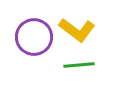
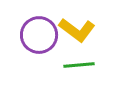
purple circle: moved 5 px right, 2 px up
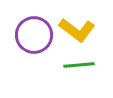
purple circle: moved 5 px left
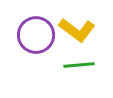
purple circle: moved 2 px right
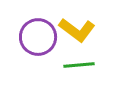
purple circle: moved 2 px right, 2 px down
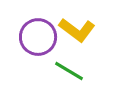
green line: moved 10 px left, 6 px down; rotated 36 degrees clockwise
